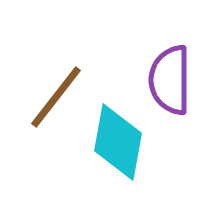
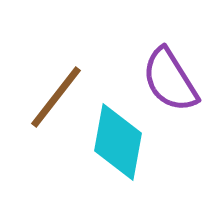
purple semicircle: rotated 32 degrees counterclockwise
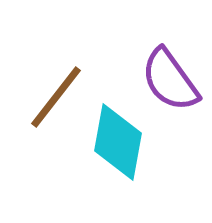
purple semicircle: rotated 4 degrees counterclockwise
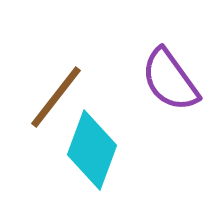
cyan diamond: moved 26 px left, 8 px down; rotated 10 degrees clockwise
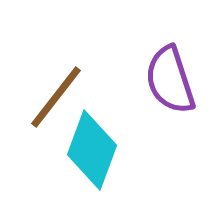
purple semicircle: rotated 18 degrees clockwise
